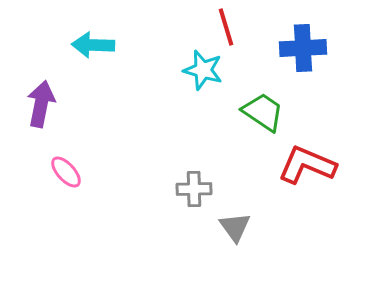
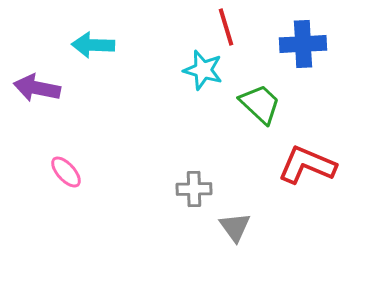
blue cross: moved 4 px up
purple arrow: moved 4 px left, 16 px up; rotated 90 degrees counterclockwise
green trapezoid: moved 3 px left, 8 px up; rotated 9 degrees clockwise
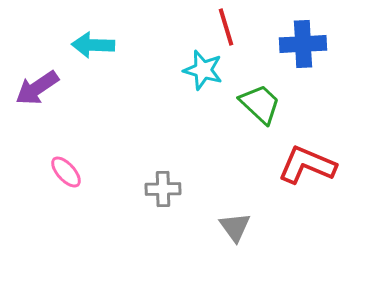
purple arrow: rotated 45 degrees counterclockwise
gray cross: moved 31 px left
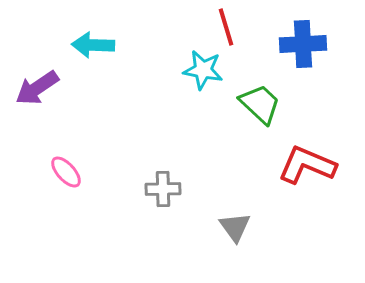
cyan star: rotated 6 degrees counterclockwise
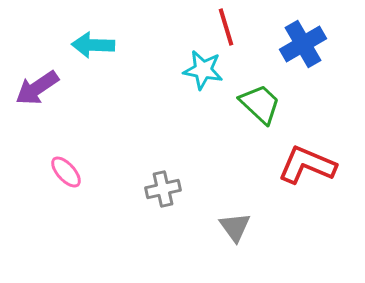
blue cross: rotated 27 degrees counterclockwise
gray cross: rotated 12 degrees counterclockwise
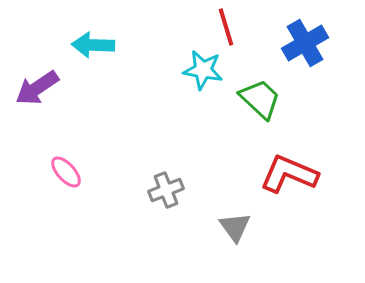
blue cross: moved 2 px right, 1 px up
green trapezoid: moved 5 px up
red L-shape: moved 18 px left, 9 px down
gray cross: moved 3 px right, 1 px down; rotated 8 degrees counterclockwise
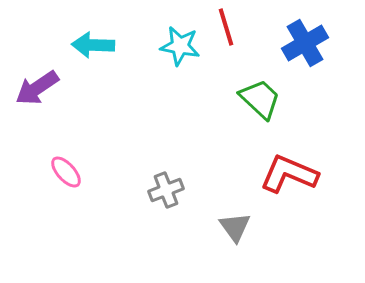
cyan star: moved 23 px left, 24 px up
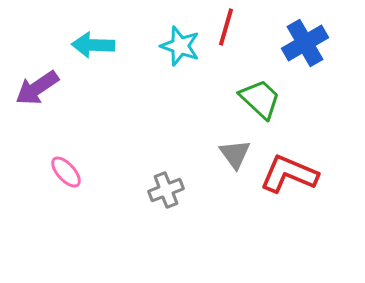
red line: rotated 33 degrees clockwise
cyan star: rotated 9 degrees clockwise
gray triangle: moved 73 px up
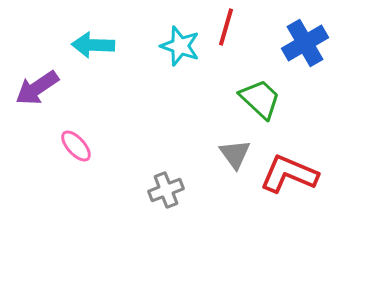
pink ellipse: moved 10 px right, 26 px up
